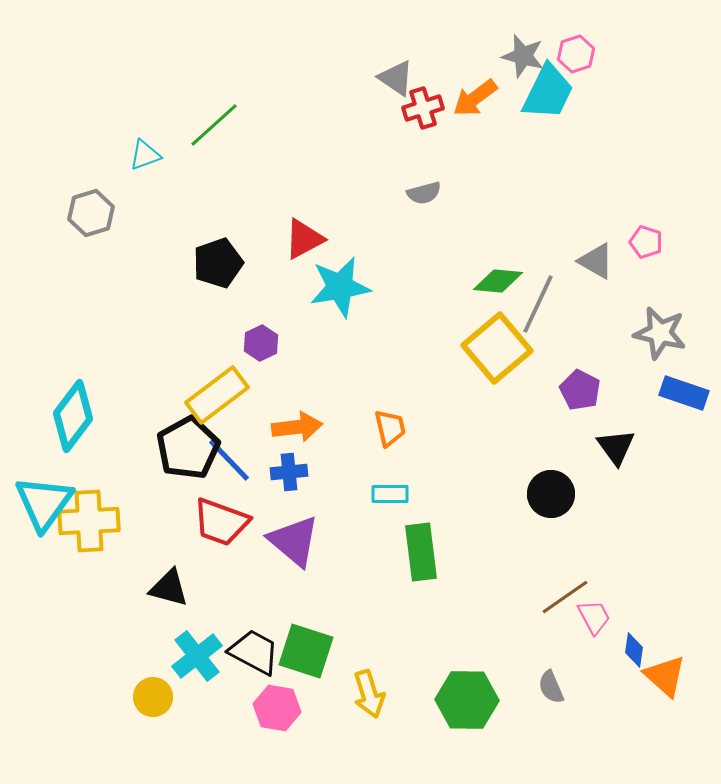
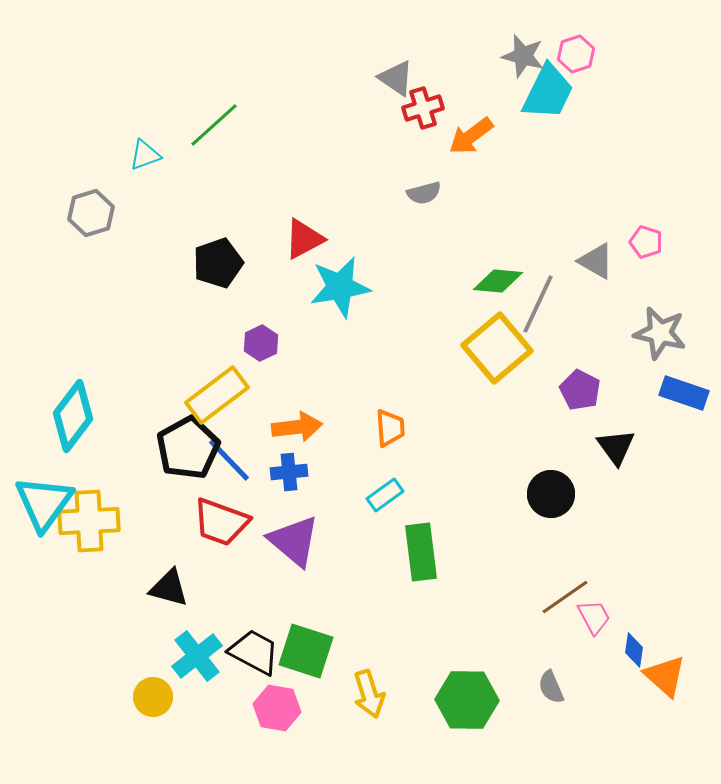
orange arrow at (475, 98): moved 4 px left, 38 px down
orange trapezoid at (390, 428): rotated 9 degrees clockwise
cyan rectangle at (390, 494): moved 5 px left, 1 px down; rotated 36 degrees counterclockwise
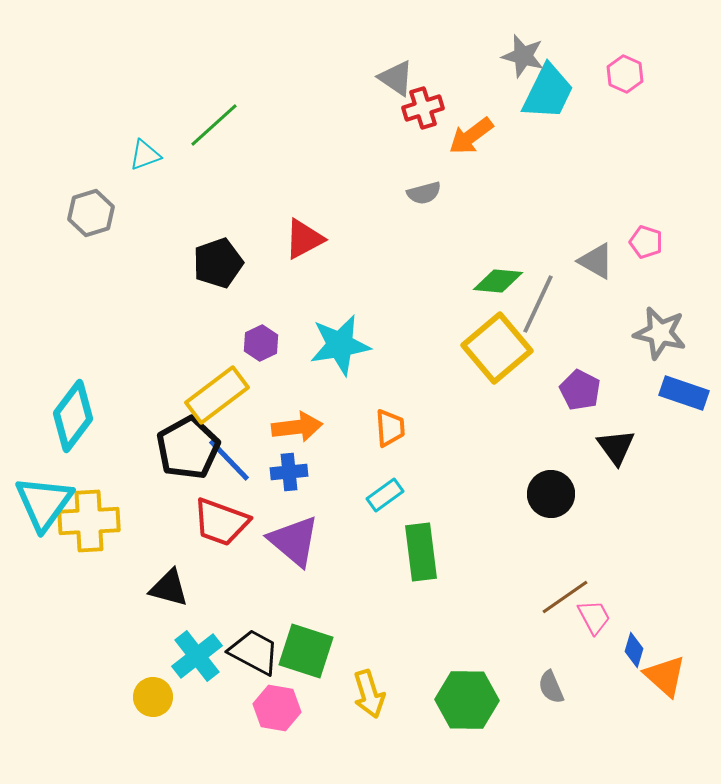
pink hexagon at (576, 54): moved 49 px right, 20 px down; rotated 18 degrees counterclockwise
cyan star at (340, 287): moved 58 px down
blue diamond at (634, 650): rotated 8 degrees clockwise
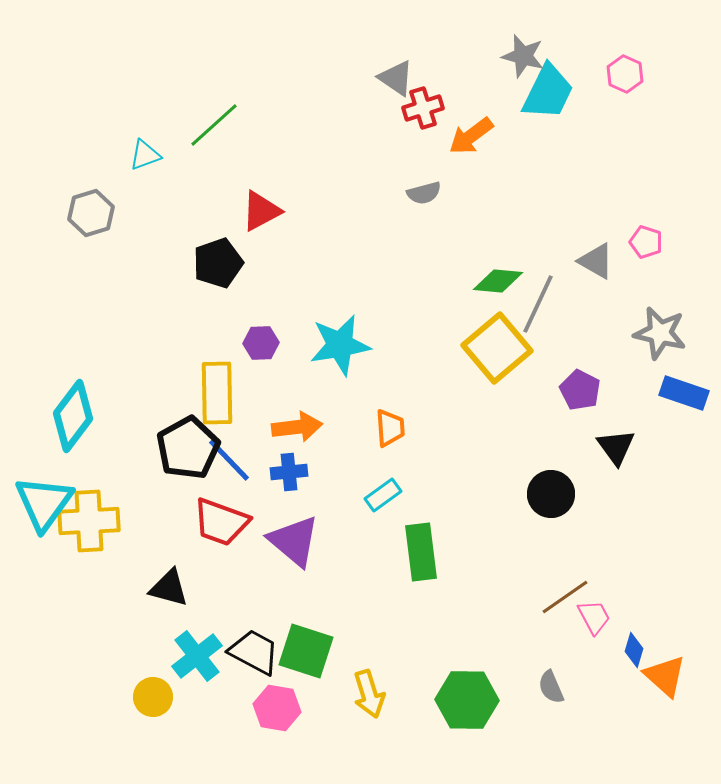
red triangle at (304, 239): moved 43 px left, 28 px up
purple hexagon at (261, 343): rotated 24 degrees clockwise
yellow rectangle at (217, 395): moved 2 px up; rotated 54 degrees counterclockwise
cyan rectangle at (385, 495): moved 2 px left
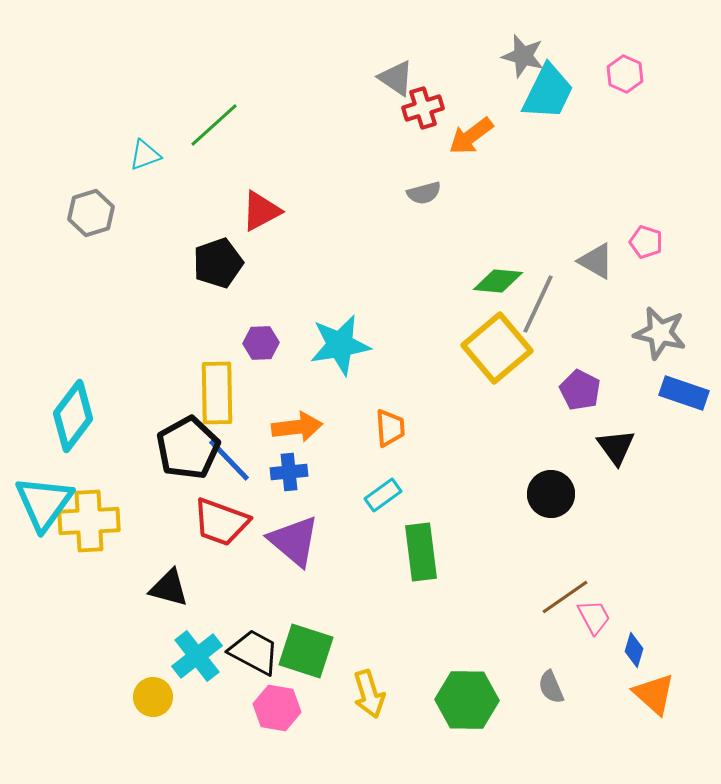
orange triangle at (665, 676): moved 11 px left, 18 px down
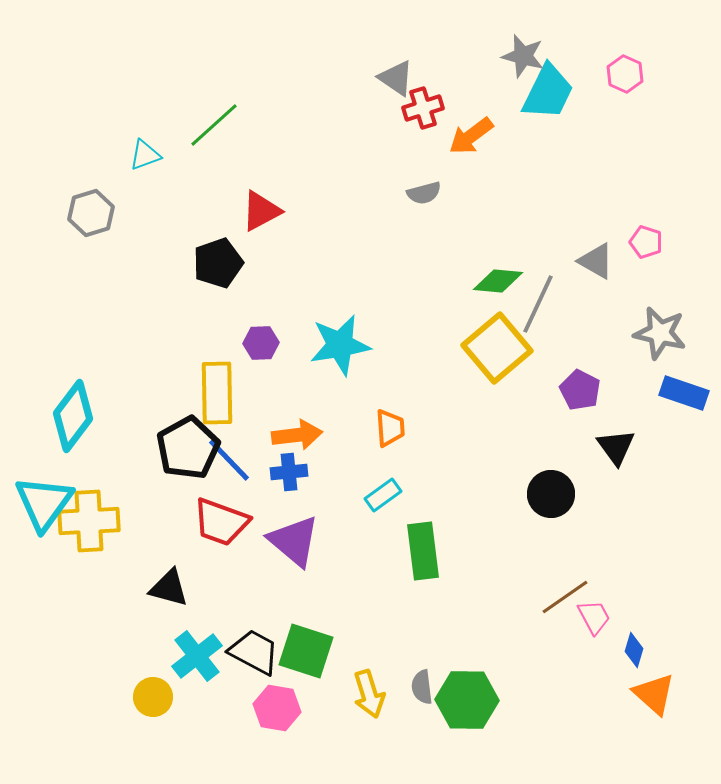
orange arrow at (297, 427): moved 8 px down
green rectangle at (421, 552): moved 2 px right, 1 px up
gray semicircle at (551, 687): moved 129 px left; rotated 16 degrees clockwise
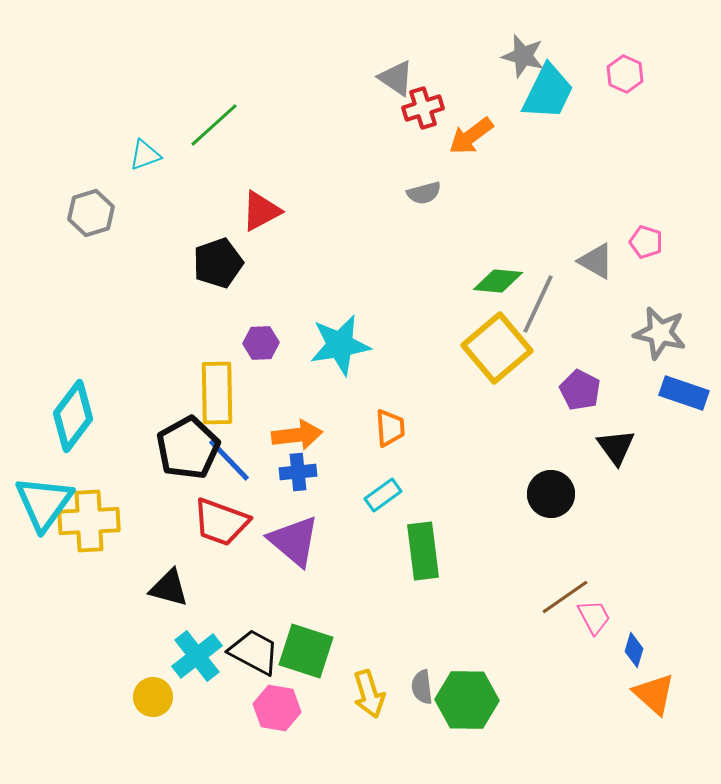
blue cross at (289, 472): moved 9 px right
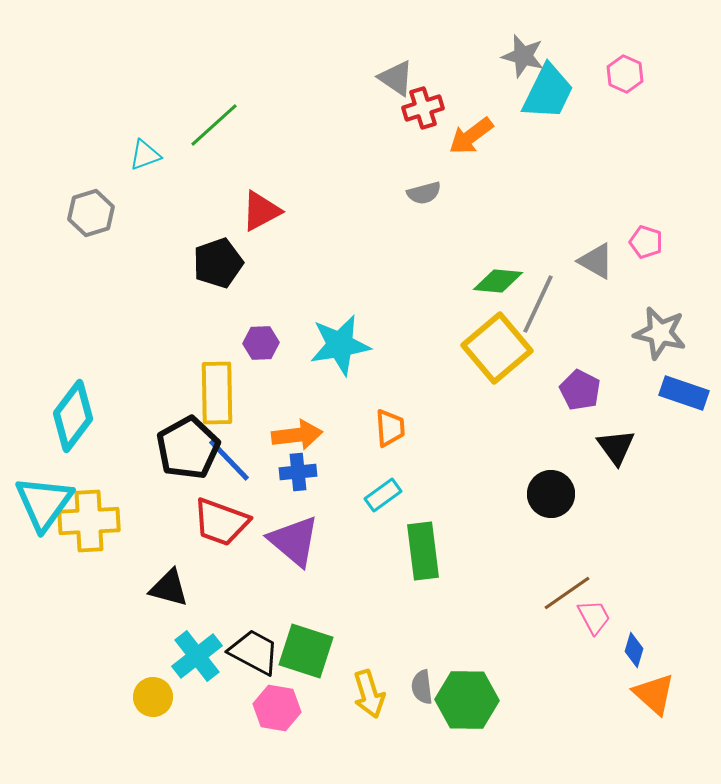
brown line at (565, 597): moved 2 px right, 4 px up
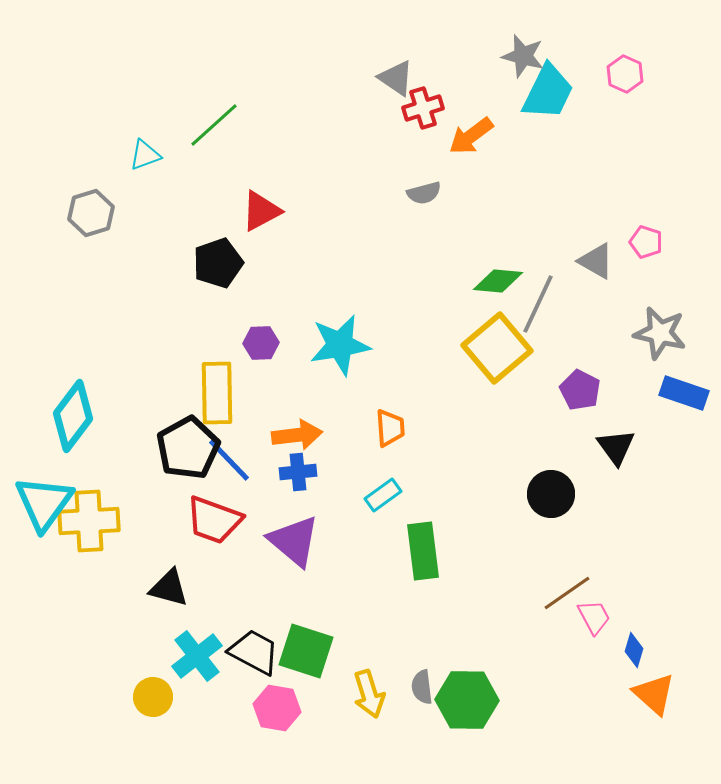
red trapezoid at (221, 522): moved 7 px left, 2 px up
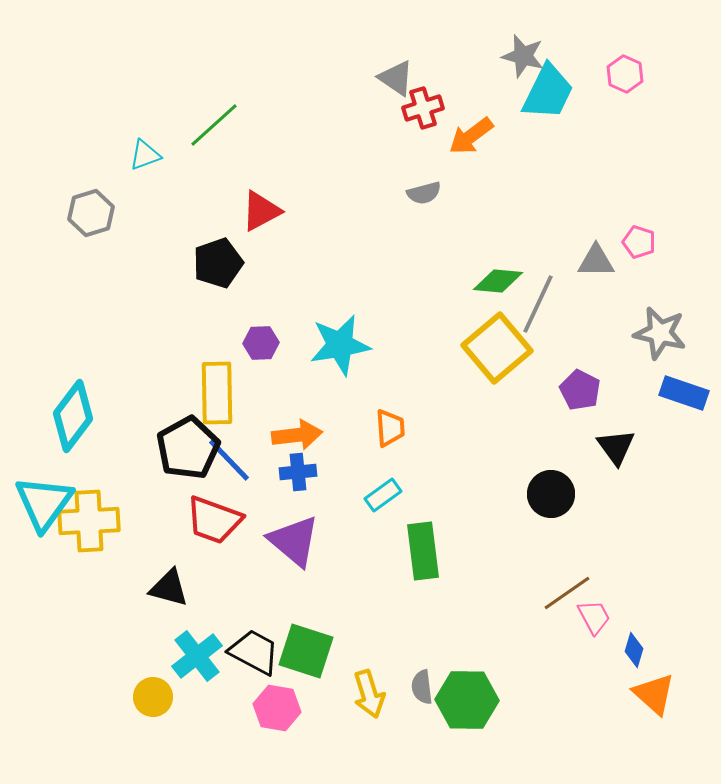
pink pentagon at (646, 242): moved 7 px left
gray triangle at (596, 261): rotated 30 degrees counterclockwise
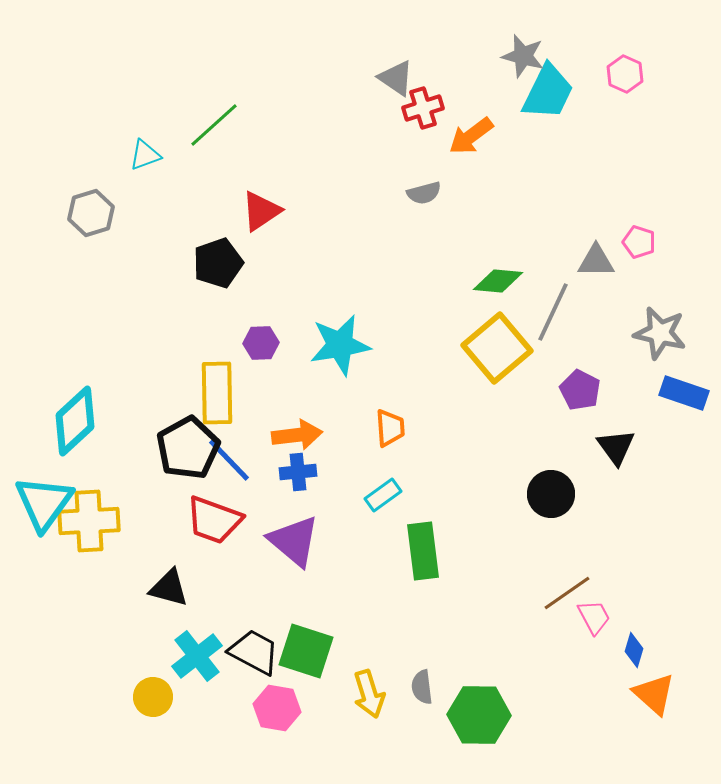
red triangle at (261, 211): rotated 6 degrees counterclockwise
gray line at (538, 304): moved 15 px right, 8 px down
cyan diamond at (73, 416): moved 2 px right, 5 px down; rotated 10 degrees clockwise
green hexagon at (467, 700): moved 12 px right, 15 px down
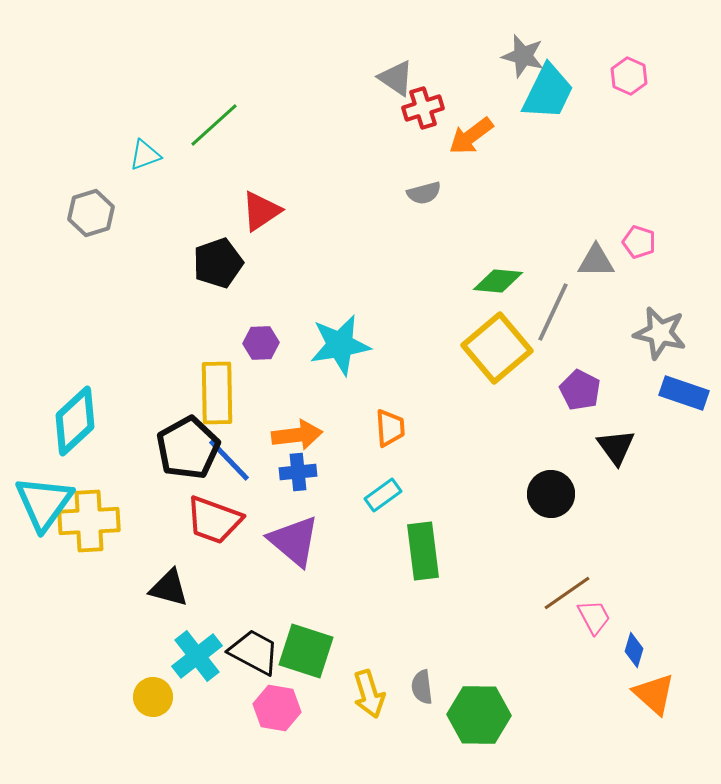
pink hexagon at (625, 74): moved 4 px right, 2 px down
